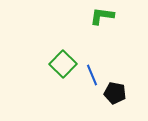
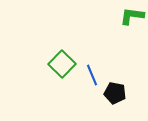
green L-shape: moved 30 px right
green square: moved 1 px left
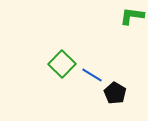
blue line: rotated 35 degrees counterclockwise
black pentagon: rotated 20 degrees clockwise
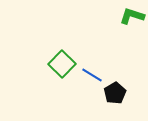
green L-shape: rotated 10 degrees clockwise
black pentagon: rotated 10 degrees clockwise
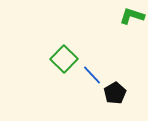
green square: moved 2 px right, 5 px up
blue line: rotated 15 degrees clockwise
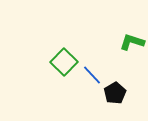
green L-shape: moved 26 px down
green square: moved 3 px down
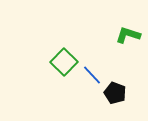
green L-shape: moved 4 px left, 7 px up
black pentagon: rotated 20 degrees counterclockwise
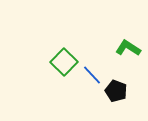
green L-shape: moved 13 px down; rotated 15 degrees clockwise
black pentagon: moved 1 px right, 2 px up
